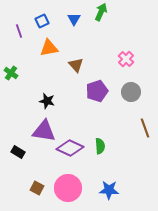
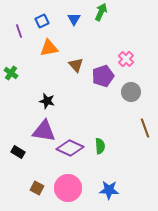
purple pentagon: moved 6 px right, 15 px up
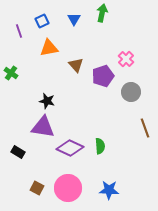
green arrow: moved 1 px right, 1 px down; rotated 12 degrees counterclockwise
purple triangle: moved 1 px left, 4 px up
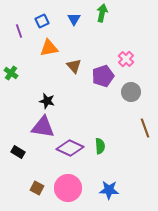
brown triangle: moved 2 px left, 1 px down
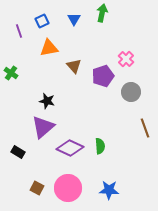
purple triangle: rotated 50 degrees counterclockwise
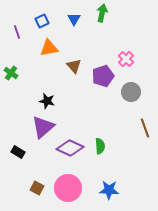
purple line: moved 2 px left, 1 px down
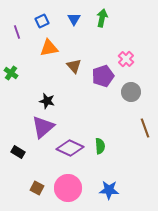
green arrow: moved 5 px down
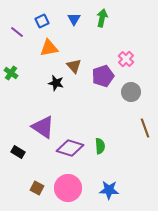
purple line: rotated 32 degrees counterclockwise
black star: moved 9 px right, 18 px up
purple triangle: rotated 45 degrees counterclockwise
purple diamond: rotated 8 degrees counterclockwise
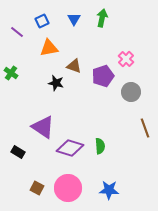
brown triangle: rotated 28 degrees counterclockwise
